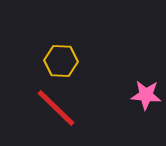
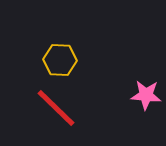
yellow hexagon: moved 1 px left, 1 px up
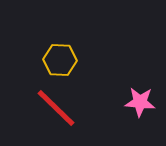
pink star: moved 6 px left, 7 px down
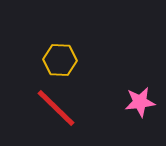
pink star: rotated 12 degrees counterclockwise
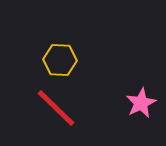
pink star: moved 1 px right, 1 px down; rotated 20 degrees counterclockwise
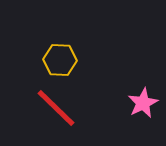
pink star: moved 2 px right
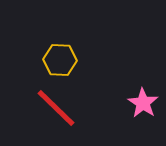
pink star: rotated 12 degrees counterclockwise
